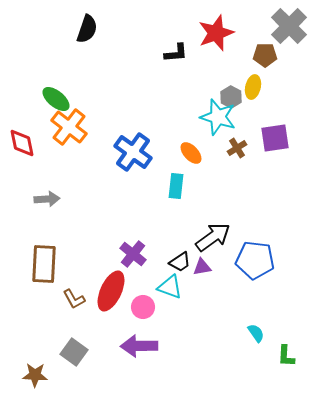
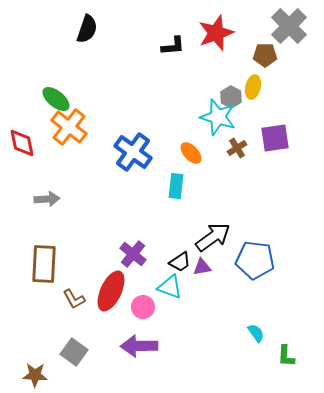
black L-shape: moved 3 px left, 7 px up
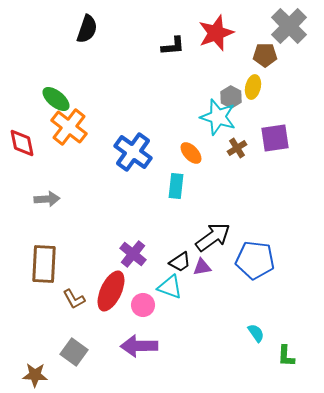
pink circle: moved 2 px up
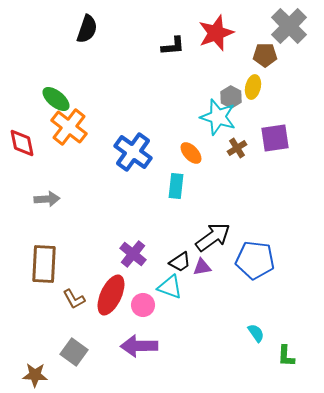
red ellipse: moved 4 px down
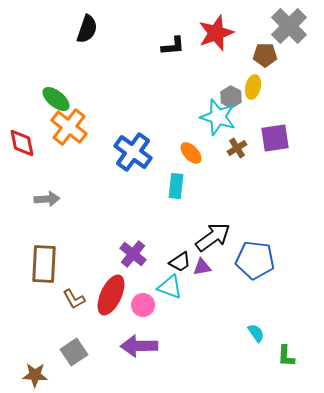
gray square: rotated 20 degrees clockwise
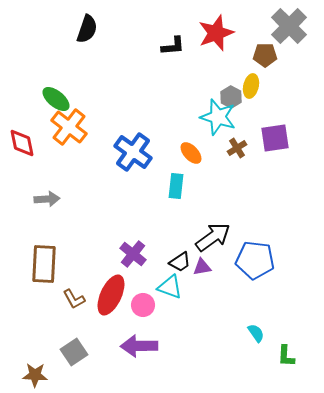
yellow ellipse: moved 2 px left, 1 px up
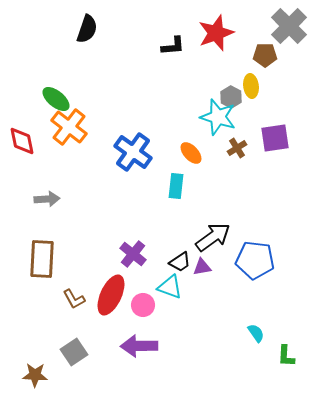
yellow ellipse: rotated 20 degrees counterclockwise
red diamond: moved 2 px up
brown rectangle: moved 2 px left, 5 px up
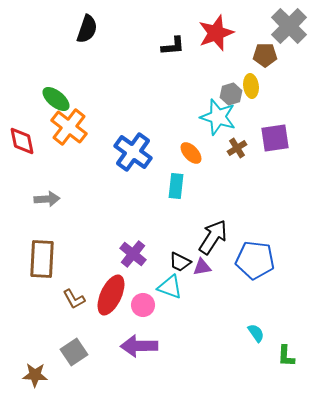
gray hexagon: moved 3 px up; rotated 15 degrees clockwise
black arrow: rotated 21 degrees counterclockwise
black trapezoid: rotated 60 degrees clockwise
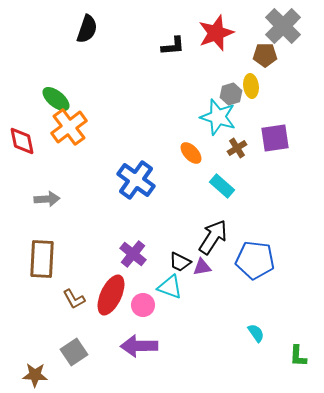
gray cross: moved 6 px left
orange cross: rotated 15 degrees clockwise
blue cross: moved 3 px right, 28 px down
cyan rectangle: moved 46 px right; rotated 55 degrees counterclockwise
green L-shape: moved 12 px right
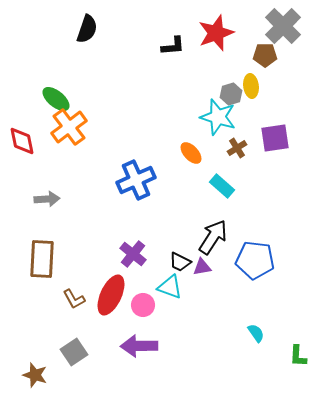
blue cross: rotated 30 degrees clockwise
brown star: rotated 15 degrees clockwise
